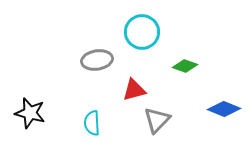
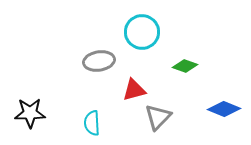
gray ellipse: moved 2 px right, 1 px down
black star: rotated 16 degrees counterclockwise
gray triangle: moved 1 px right, 3 px up
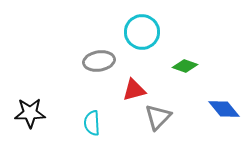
blue diamond: rotated 28 degrees clockwise
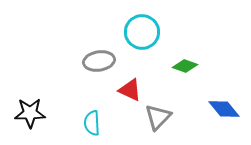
red triangle: moved 4 px left; rotated 40 degrees clockwise
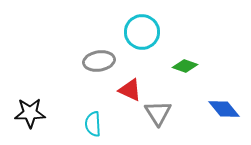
gray triangle: moved 4 px up; rotated 16 degrees counterclockwise
cyan semicircle: moved 1 px right, 1 px down
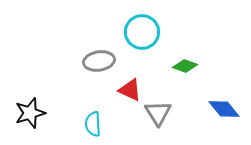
black star: rotated 16 degrees counterclockwise
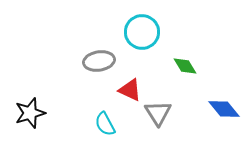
green diamond: rotated 40 degrees clockwise
cyan semicircle: moved 12 px right; rotated 25 degrees counterclockwise
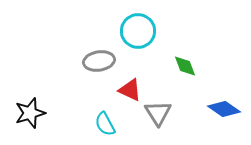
cyan circle: moved 4 px left, 1 px up
green diamond: rotated 10 degrees clockwise
blue diamond: rotated 16 degrees counterclockwise
